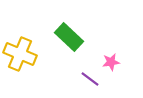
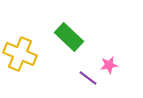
pink star: moved 2 px left, 3 px down
purple line: moved 2 px left, 1 px up
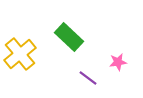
yellow cross: rotated 28 degrees clockwise
pink star: moved 9 px right, 3 px up
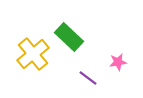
yellow cross: moved 13 px right
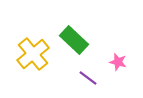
green rectangle: moved 5 px right, 3 px down
pink star: rotated 24 degrees clockwise
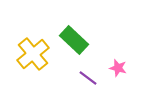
pink star: moved 6 px down
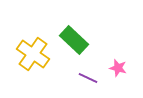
yellow cross: rotated 16 degrees counterclockwise
purple line: rotated 12 degrees counterclockwise
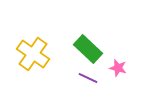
green rectangle: moved 14 px right, 9 px down
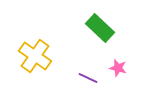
green rectangle: moved 12 px right, 21 px up
yellow cross: moved 2 px right, 2 px down
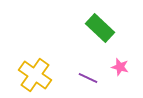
yellow cross: moved 19 px down
pink star: moved 2 px right, 1 px up
